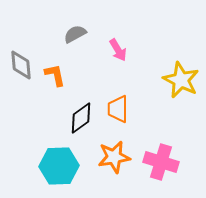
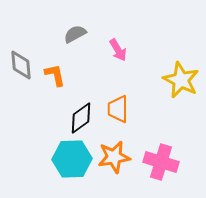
cyan hexagon: moved 13 px right, 7 px up
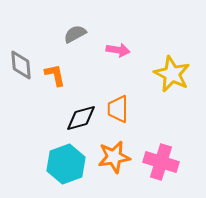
pink arrow: rotated 50 degrees counterclockwise
yellow star: moved 9 px left, 6 px up
black diamond: rotated 20 degrees clockwise
cyan hexagon: moved 6 px left, 5 px down; rotated 18 degrees counterclockwise
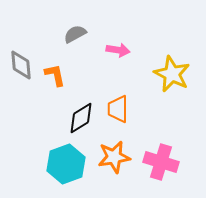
black diamond: rotated 16 degrees counterclockwise
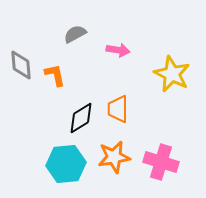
cyan hexagon: rotated 15 degrees clockwise
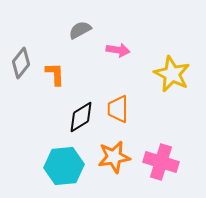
gray semicircle: moved 5 px right, 4 px up
gray diamond: moved 2 px up; rotated 44 degrees clockwise
orange L-shape: moved 1 px up; rotated 10 degrees clockwise
black diamond: moved 1 px up
cyan hexagon: moved 2 px left, 2 px down
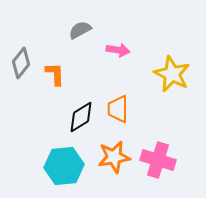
pink cross: moved 3 px left, 2 px up
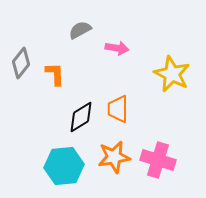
pink arrow: moved 1 px left, 2 px up
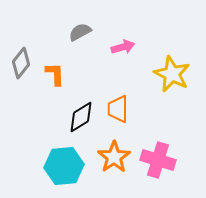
gray semicircle: moved 2 px down
pink arrow: moved 6 px right, 1 px up; rotated 25 degrees counterclockwise
orange star: rotated 24 degrees counterclockwise
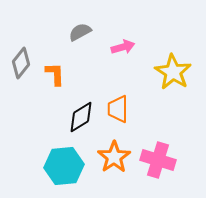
yellow star: moved 1 px right, 2 px up; rotated 6 degrees clockwise
